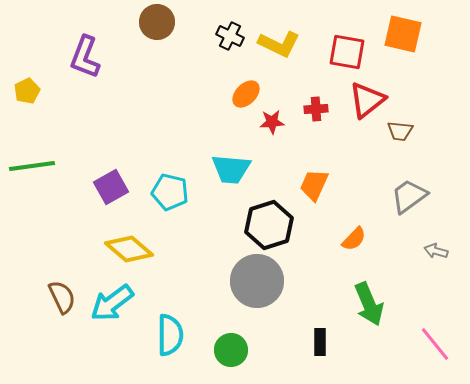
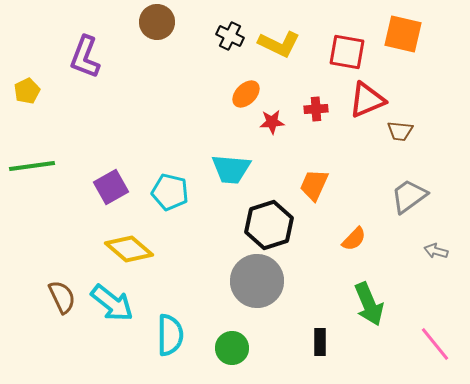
red triangle: rotated 15 degrees clockwise
cyan arrow: rotated 105 degrees counterclockwise
green circle: moved 1 px right, 2 px up
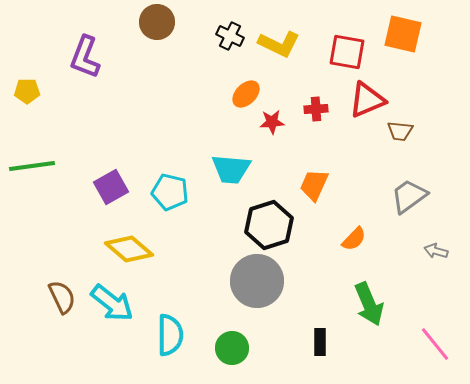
yellow pentagon: rotated 25 degrees clockwise
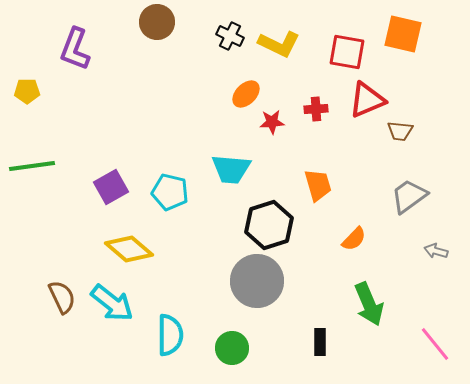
purple L-shape: moved 10 px left, 8 px up
orange trapezoid: moved 4 px right; rotated 140 degrees clockwise
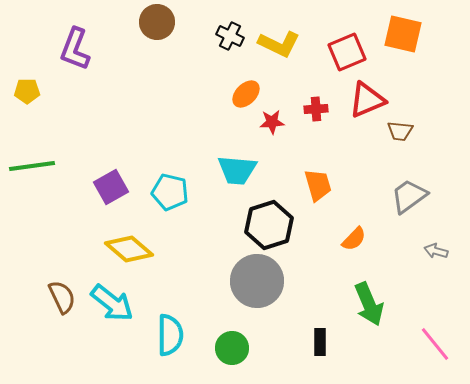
red square: rotated 33 degrees counterclockwise
cyan trapezoid: moved 6 px right, 1 px down
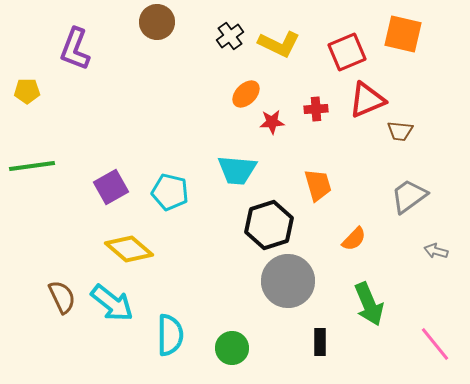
black cross: rotated 28 degrees clockwise
gray circle: moved 31 px right
